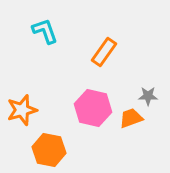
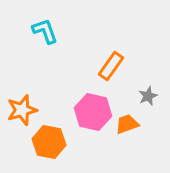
orange rectangle: moved 7 px right, 14 px down
gray star: rotated 24 degrees counterclockwise
pink hexagon: moved 4 px down
orange trapezoid: moved 4 px left, 6 px down
orange hexagon: moved 8 px up
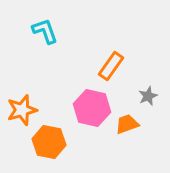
pink hexagon: moved 1 px left, 4 px up
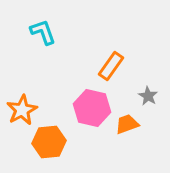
cyan L-shape: moved 2 px left, 1 px down
gray star: rotated 18 degrees counterclockwise
orange star: rotated 12 degrees counterclockwise
orange hexagon: rotated 16 degrees counterclockwise
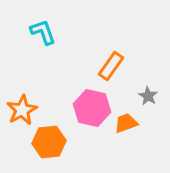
orange trapezoid: moved 1 px left, 1 px up
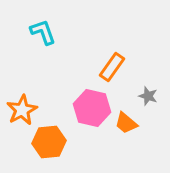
orange rectangle: moved 1 px right, 1 px down
gray star: rotated 12 degrees counterclockwise
orange trapezoid: rotated 120 degrees counterclockwise
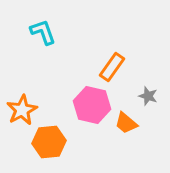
pink hexagon: moved 3 px up
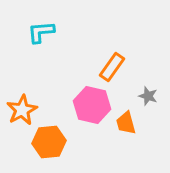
cyan L-shape: moved 2 px left; rotated 76 degrees counterclockwise
orange trapezoid: rotated 35 degrees clockwise
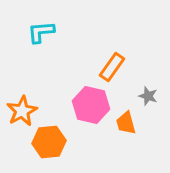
pink hexagon: moved 1 px left
orange star: moved 1 px down
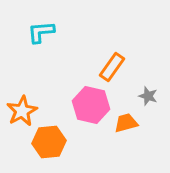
orange trapezoid: rotated 90 degrees clockwise
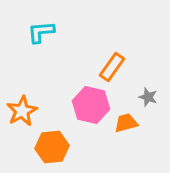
gray star: moved 1 px down
orange hexagon: moved 3 px right, 5 px down
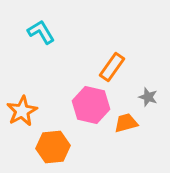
cyan L-shape: rotated 64 degrees clockwise
orange hexagon: moved 1 px right
